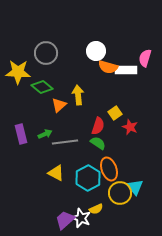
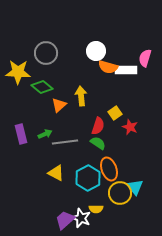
yellow arrow: moved 3 px right, 1 px down
yellow semicircle: rotated 24 degrees clockwise
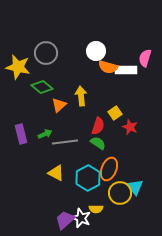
yellow star: moved 5 px up; rotated 10 degrees clockwise
orange ellipse: rotated 40 degrees clockwise
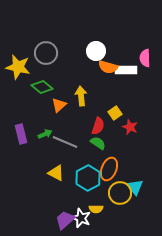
pink semicircle: rotated 18 degrees counterclockwise
gray line: rotated 30 degrees clockwise
